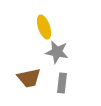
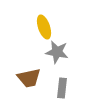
gray rectangle: moved 5 px down
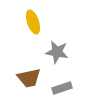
yellow ellipse: moved 11 px left, 5 px up
gray rectangle: rotated 66 degrees clockwise
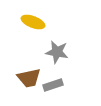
yellow ellipse: rotated 50 degrees counterclockwise
gray rectangle: moved 9 px left, 3 px up
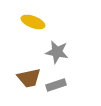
gray rectangle: moved 3 px right
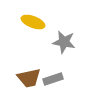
gray star: moved 7 px right, 10 px up
gray rectangle: moved 3 px left, 6 px up
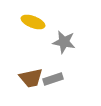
brown trapezoid: moved 2 px right
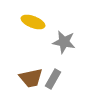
gray rectangle: rotated 42 degrees counterclockwise
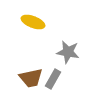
gray star: moved 4 px right, 10 px down
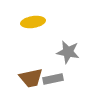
yellow ellipse: rotated 30 degrees counterclockwise
gray rectangle: rotated 48 degrees clockwise
